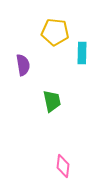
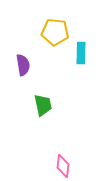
cyan rectangle: moved 1 px left
green trapezoid: moved 9 px left, 4 px down
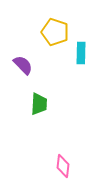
yellow pentagon: rotated 12 degrees clockwise
purple semicircle: rotated 35 degrees counterclockwise
green trapezoid: moved 4 px left, 1 px up; rotated 15 degrees clockwise
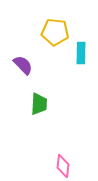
yellow pentagon: rotated 12 degrees counterclockwise
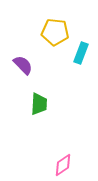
cyan rectangle: rotated 20 degrees clockwise
pink diamond: moved 1 px up; rotated 50 degrees clockwise
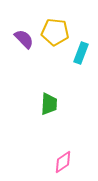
purple semicircle: moved 1 px right, 26 px up
green trapezoid: moved 10 px right
pink diamond: moved 3 px up
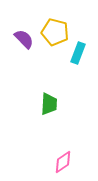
yellow pentagon: rotated 8 degrees clockwise
cyan rectangle: moved 3 px left
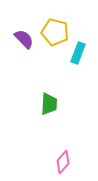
pink diamond: rotated 15 degrees counterclockwise
